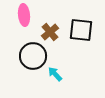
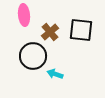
cyan arrow: rotated 28 degrees counterclockwise
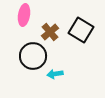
pink ellipse: rotated 15 degrees clockwise
black square: rotated 25 degrees clockwise
cyan arrow: rotated 28 degrees counterclockwise
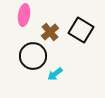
cyan arrow: rotated 28 degrees counterclockwise
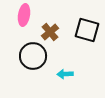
black square: moved 6 px right; rotated 15 degrees counterclockwise
cyan arrow: moved 10 px right; rotated 35 degrees clockwise
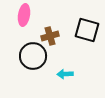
brown cross: moved 4 px down; rotated 24 degrees clockwise
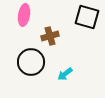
black square: moved 13 px up
black circle: moved 2 px left, 6 px down
cyan arrow: rotated 35 degrees counterclockwise
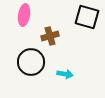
cyan arrow: rotated 133 degrees counterclockwise
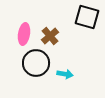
pink ellipse: moved 19 px down
brown cross: rotated 24 degrees counterclockwise
black circle: moved 5 px right, 1 px down
